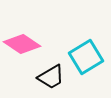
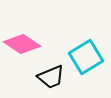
black trapezoid: rotated 8 degrees clockwise
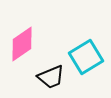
pink diamond: rotated 69 degrees counterclockwise
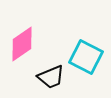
cyan square: rotated 32 degrees counterclockwise
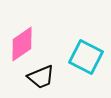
black trapezoid: moved 10 px left
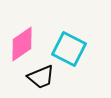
cyan square: moved 17 px left, 8 px up
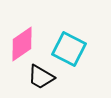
black trapezoid: rotated 52 degrees clockwise
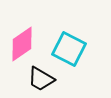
black trapezoid: moved 2 px down
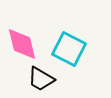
pink diamond: rotated 69 degrees counterclockwise
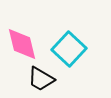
cyan square: rotated 16 degrees clockwise
